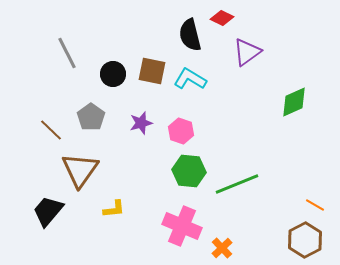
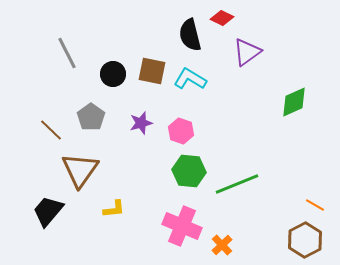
orange cross: moved 3 px up
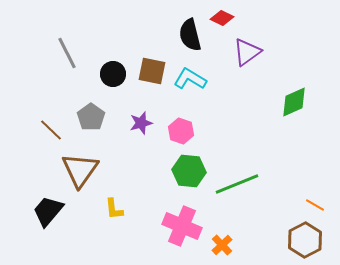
yellow L-shape: rotated 90 degrees clockwise
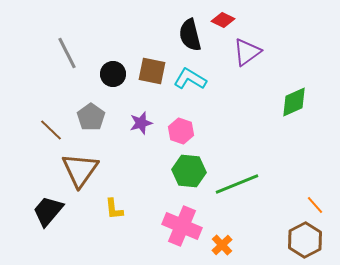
red diamond: moved 1 px right, 2 px down
orange line: rotated 18 degrees clockwise
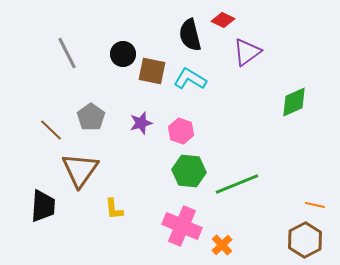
black circle: moved 10 px right, 20 px up
orange line: rotated 36 degrees counterclockwise
black trapezoid: moved 5 px left, 5 px up; rotated 144 degrees clockwise
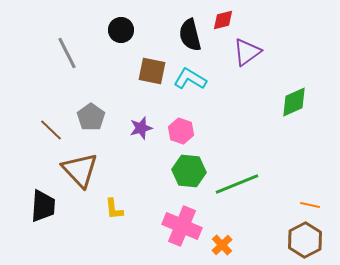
red diamond: rotated 40 degrees counterclockwise
black circle: moved 2 px left, 24 px up
purple star: moved 5 px down
brown triangle: rotated 18 degrees counterclockwise
orange line: moved 5 px left
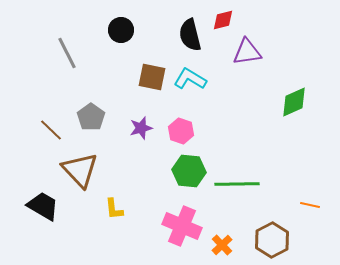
purple triangle: rotated 28 degrees clockwise
brown square: moved 6 px down
green line: rotated 21 degrees clockwise
black trapezoid: rotated 64 degrees counterclockwise
brown hexagon: moved 33 px left
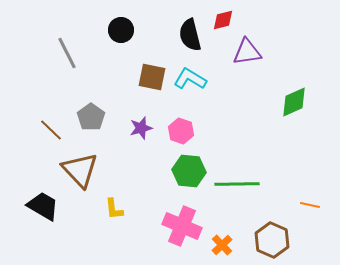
brown hexagon: rotated 8 degrees counterclockwise
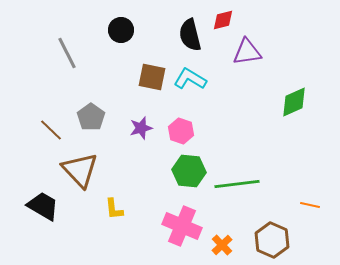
green line: rotated 6 degrees counterclockwise
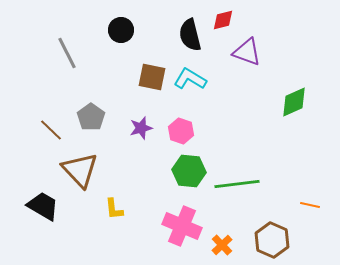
purple triangle: rotated 28 degrees clockwise
